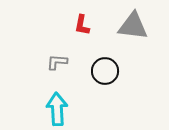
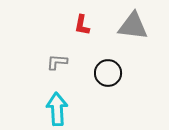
black circle: moved 3 px right, 2 px down
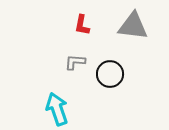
gray L-shape: moved 18 px right
black circle: moved 2 px right, 1 px down
cyan arrow: rotated 16 degrees counterclockwise
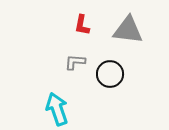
gray triangle: moved 5 px left, 4 px down
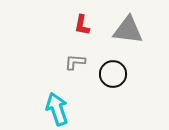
black circle: moved 3 px right
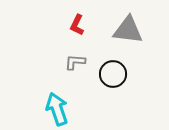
red L-shape: moved 5 px left; rotated 15 degrees clockwise
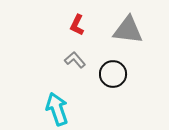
gray L-shape: moved 2 px up; rotated 45 degrees clockwise
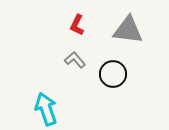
cyan arrow: moved 11 px left
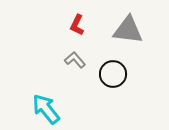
cyan arrow: rotated 20 degrees counterclockwise
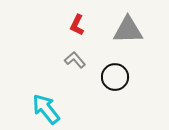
gray triangle: rotated 8 degrees counterclockwise
black circle: moved 2 px right, 3 px down
